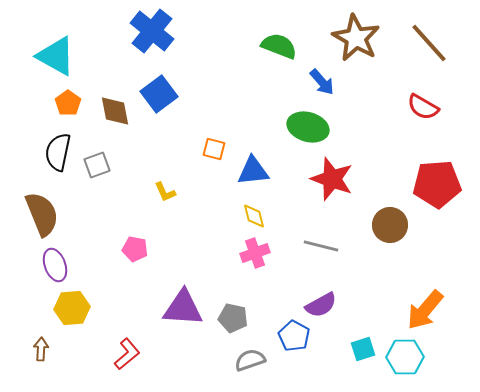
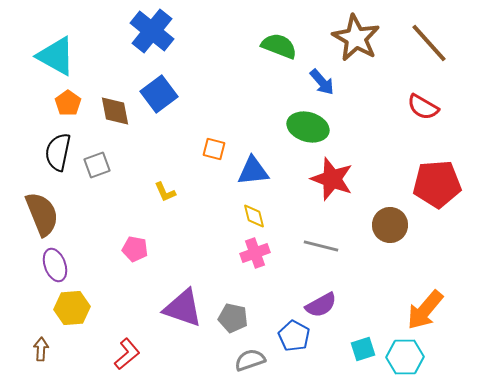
purple triangle: rotated 15 degrees clockwise
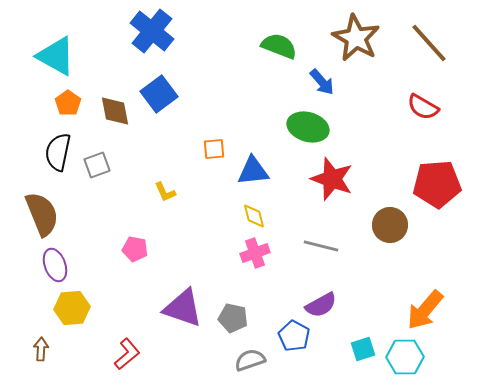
orange square: rotated 20 degrees counterclockwise
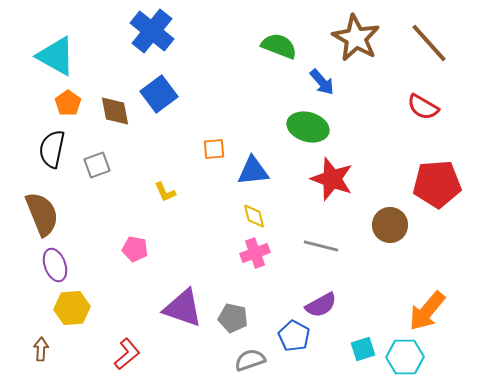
black semicircle: moved 6 px left, 3 px up
orange arrow: moved 2 px right, 1 px down
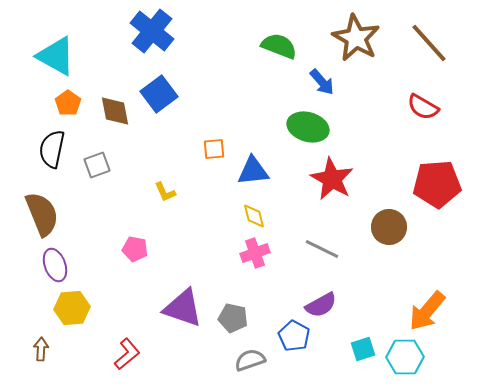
red star: rotated 9 degrees clockwise
brown circle: moved 1 px left, 2 px down
gray line: moved 1 px right, 3 px down; rotated 12 degrees clockwise
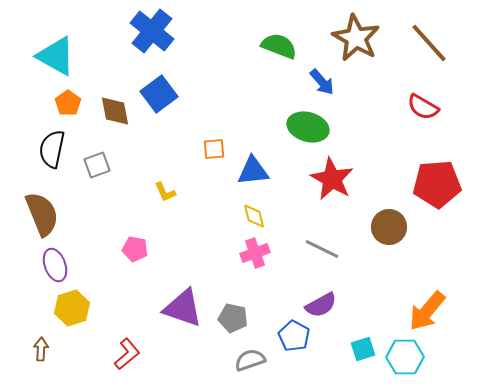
yellow hexagon: rotated 12 degrees counterclockwise
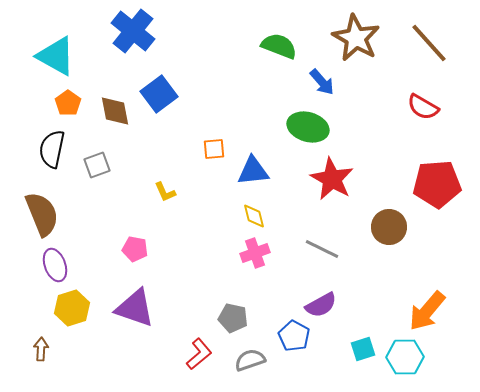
blue cross: moved 19 px left
purple triangle: moved 48 px left
red L-shape: moved 72 px right
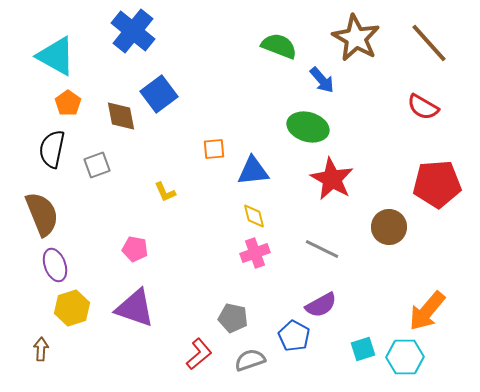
blue arrow: moved 2 px up
brown diamond: moved 6 px right, 5 px down
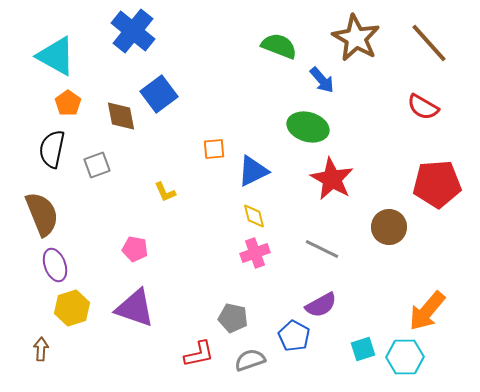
blue triangle: rotated 20 degrees counterclockwise
red L-shape: rotated 28 degrees clockwise
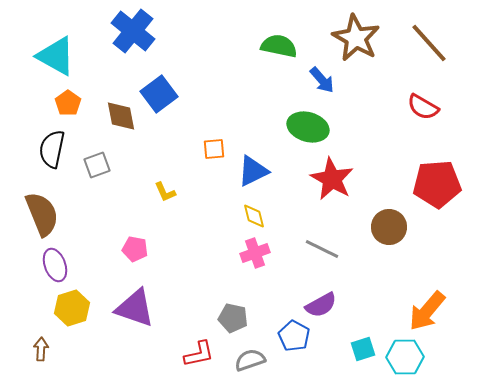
green semicircle: rotated 9 degrees counterclockwise
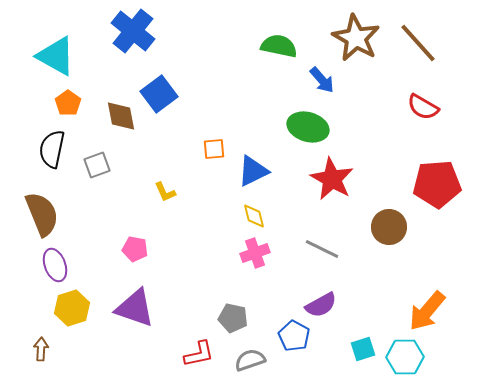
brown line: moved 11 px left
